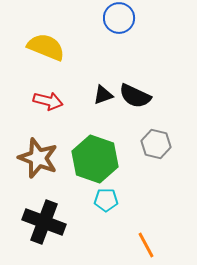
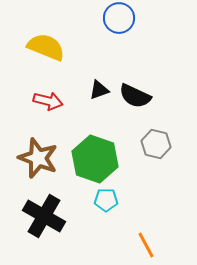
black triangle: moved 4 px left, 5 px up
black cross: moved 6 px up; rotated 9 degrees clockwise
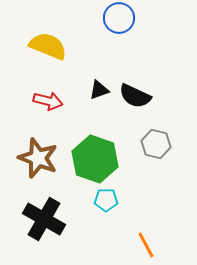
yellow semicircle: moved 2 px right, 1 px up
black cross: moved 3 px down
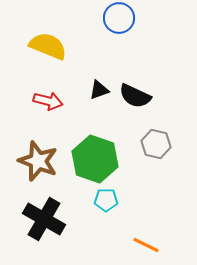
brown star: moved 3 px down
orange line: rotated 36 degrees counterclockwise
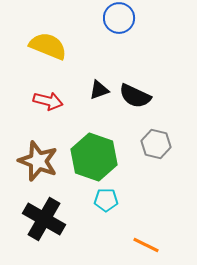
green hexagon: moved 1 px left, 2 px up
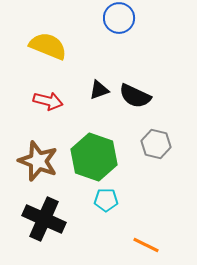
black cross: rotated 6 degrees counterclockwise
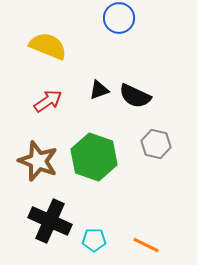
red arrow: rotated 48 degrees counterclockwise
cyan pentagon: moved 12 px left, 40 px down
black cross: moved 6 px right, 2 px down
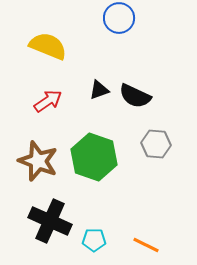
gray hexagon: rotated 8 degrees counterclockwise
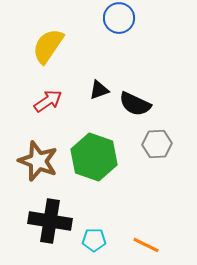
yellow semicircle: rotated 78 degrees counterclockwise
black semicircle: moved 8 px down
gray hexagon: moved 1 px right; rotated 8 degrees counterclockwise
black cross: rotated 15 degrees counterclockwise
